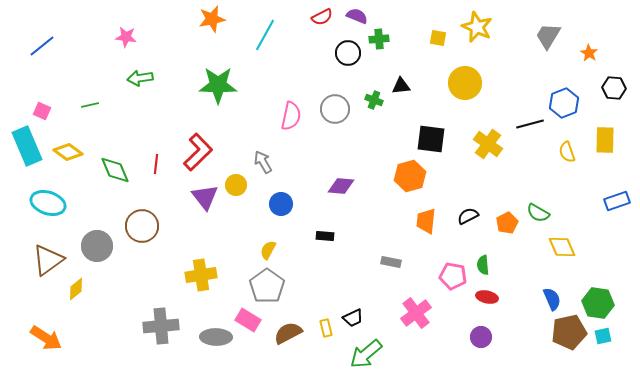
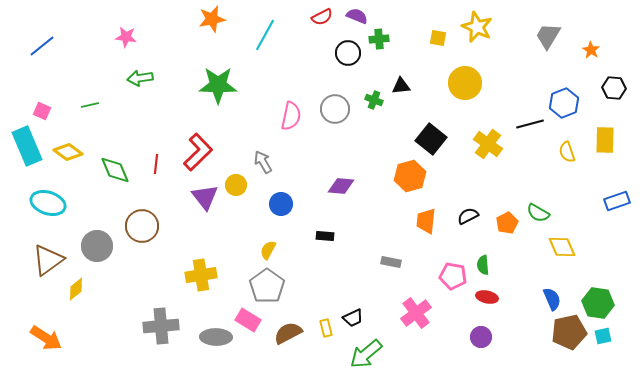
orange star at (589, 53): moved 2 px right, 3 px up
black square at (431, 139): rotated 32 degrees clockwise
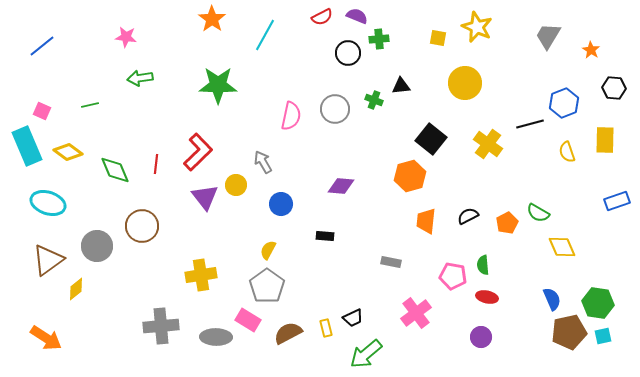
orange star at (212, 19): rotated 24 degrees counterclockwise
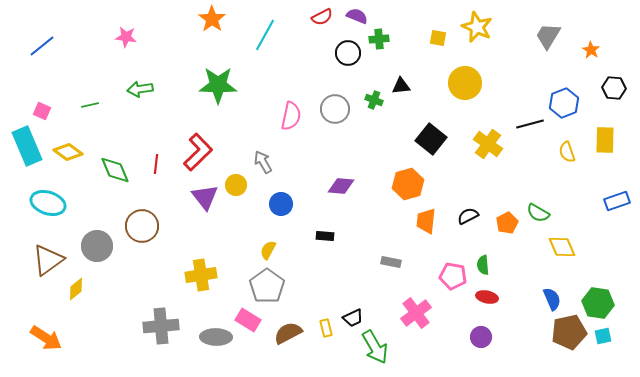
green arrow at (140, 78): moved 11 px down
orange hexagon at (410, 176): moved 2 px left, 8 px down
green arrow at (366, 354): moved 9 px right, 7 px up; rotated 80 degrees counterclockwise
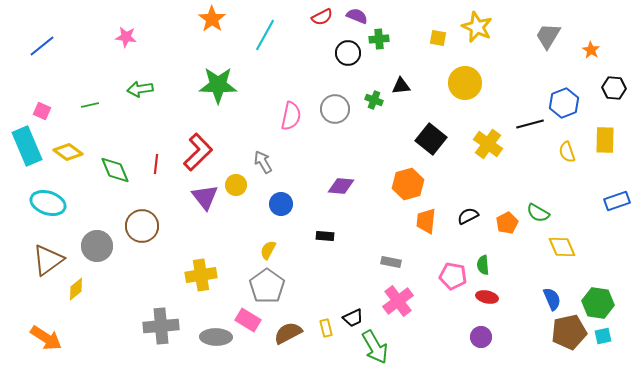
pink cross at (416, 313): moved 18 px left, 12 px up
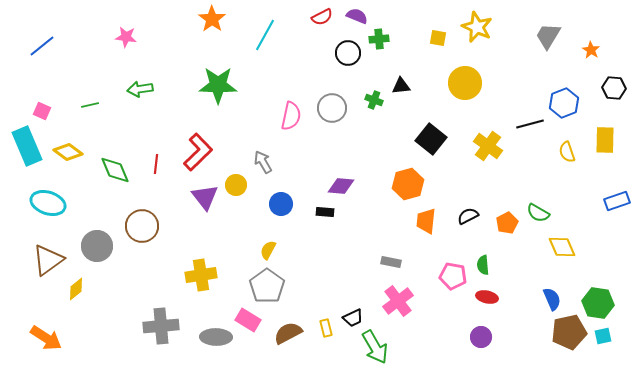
gray circle at (335, 109): moved 3 px left, 1 px up
yellow cross at (488, 144): moved 2 px down
black rectangle at (325, 236): moved 24 px up
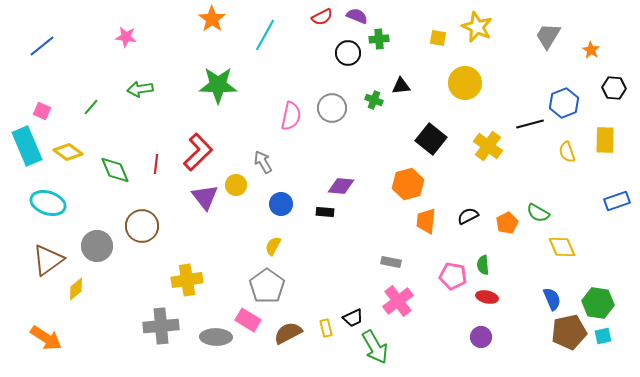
green line at (90, 105): moved 1 px right, 2 px down; rotated 36 degrees counterclockwise
yellow semicircle at (268, 250): moved 5 px right, 4 px up
yellow cross at (201, 275): moved 14 px left, 5 px down
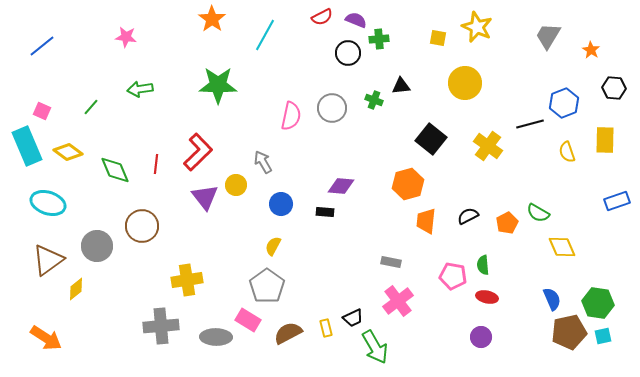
purple semicircle at (357, 16): moved 1 px left, 4 px down
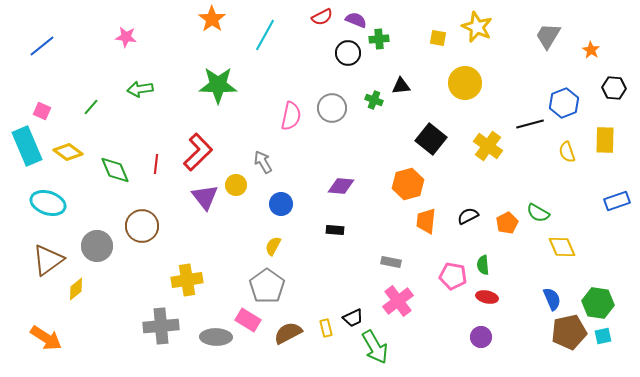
black rectangle at (325, 212): moved 10 px right, 18 px down
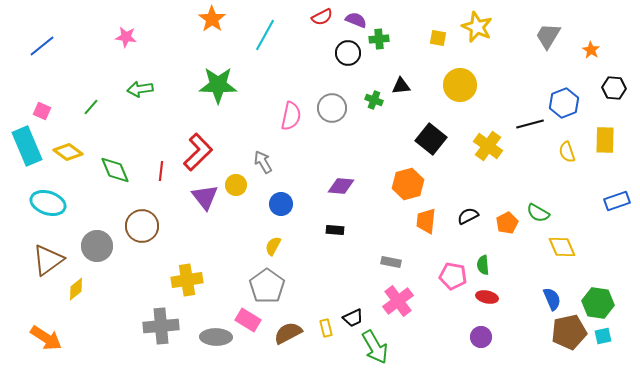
yellow circle at (465, 83): moved 5 px left, 2 px down
red line at (156, 164): moved 5 px right, 7 px down
